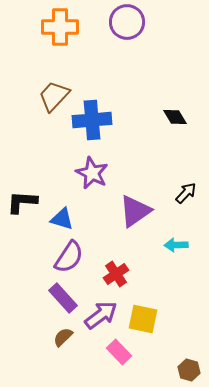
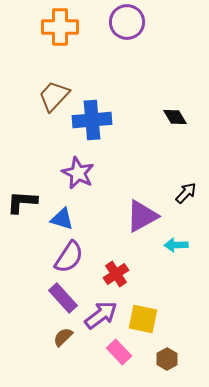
purple star: moved 14 px left
purple triangle: moved 7 px right, 5 px down; rotated 6 degrees clockwise
brown hexagon: moved 22 px left, 11 px up; rotated 15 degrees clockwise
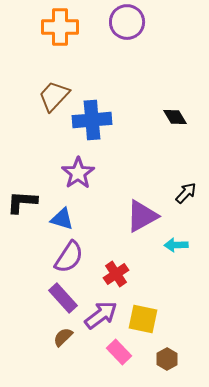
purple star: rotated 12 degrees clockwise
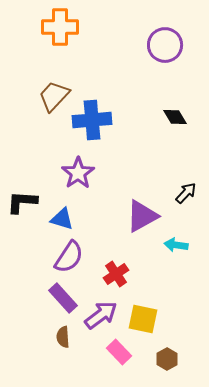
purple circle: moved 38 px right, 23 px down
cyan arrow: rotated 10 degrees clockwise
brown semicircle: rotated 50 degrees counterclockwise
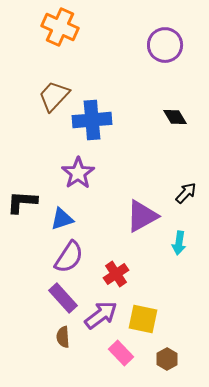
orange cross: rotated 24 degrees clockwise
blue triangle: rotated 35 degrees counterclockwise
cyan arrow: moved 3 px right, 2 px up; rotated 90 degrees counterclockwise
pink rectangle: moved 2 px right, 1 px down
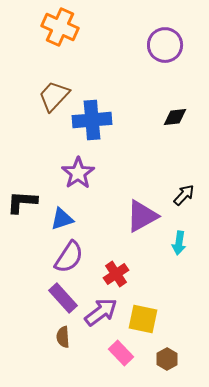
black diamond: rotated 65 degrees counterclockwise
black arrow: moved 2 px left, 2 px down
purple arrow: moved 3 px up
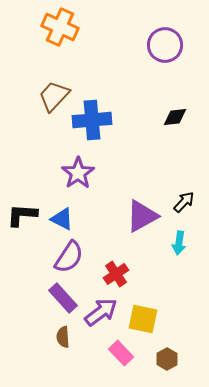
black arrow: moved 7 px down
black L-shape: moved 13 px down
blue triangle: rotated 45 degrees clockwise
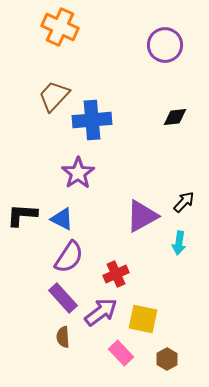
red cross: rotated 10 degrees clockwise
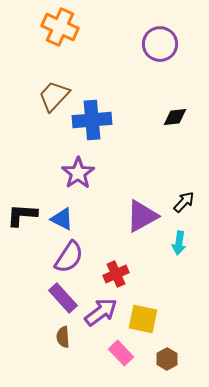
purple circle: moved 5 px left, 1 px up
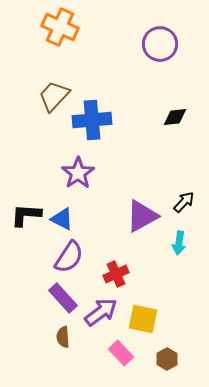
black L-shape: moved 4 px right
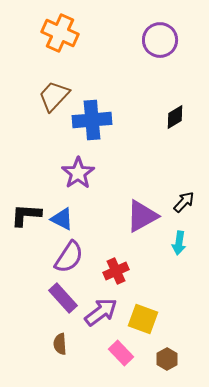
orange cross: moved 6 px down
purple circle: moved 4 px up
black diamond: rotated 25 degrees counterclockwise
red cross: moved 3 px up
yellow square: rotated 8 degrees clockwise
brown semicircle: moved 3 px left, 7 px down
